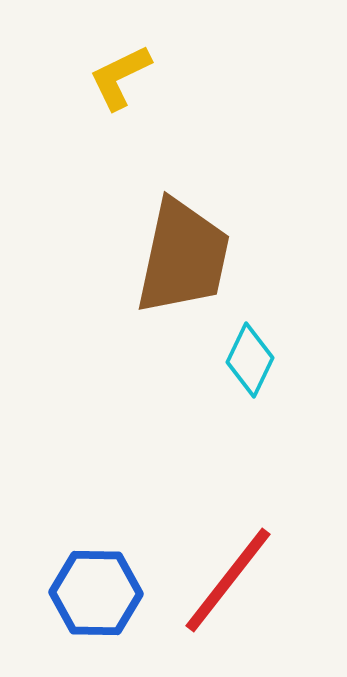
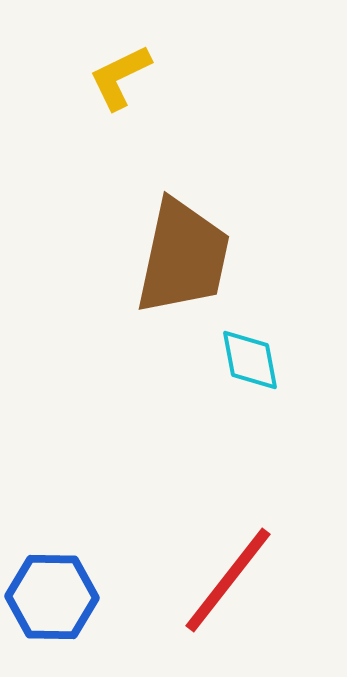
cyan diamond: rotated 36 degrees counterclockwise
blue hexagon: moved 44 px left, 4 px down
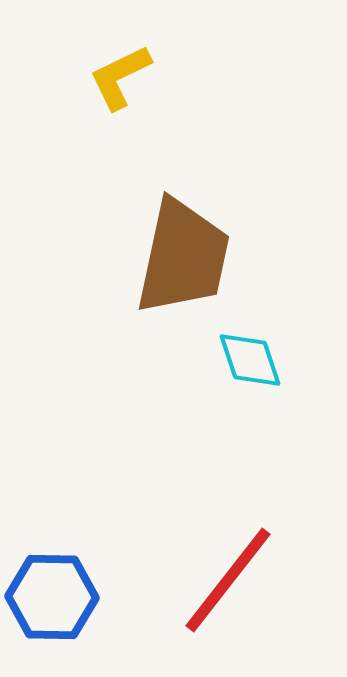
cyan diamond: rotated 8 degrees counterclockwise
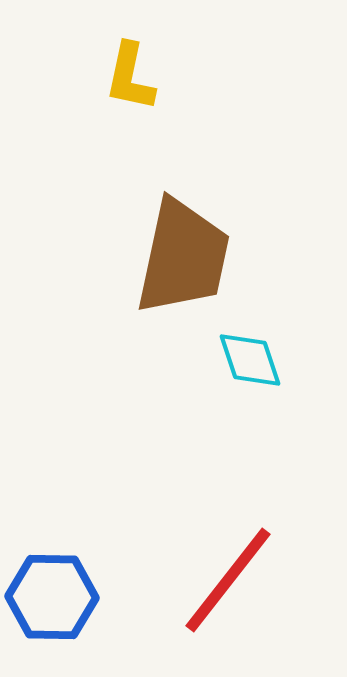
yellow L-shape: moved 10 px right; rotated 52 degrees counterclockwise
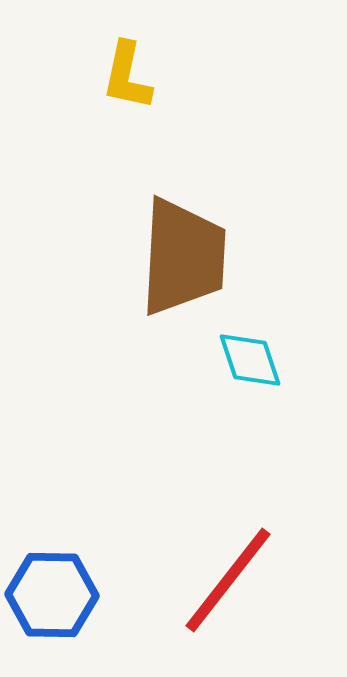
yellow L-shape: moved 3 px left, 1 px up
brown trapezoid: rotated 9 degrees counterclockwise
blue hexagon: moved 2 px up
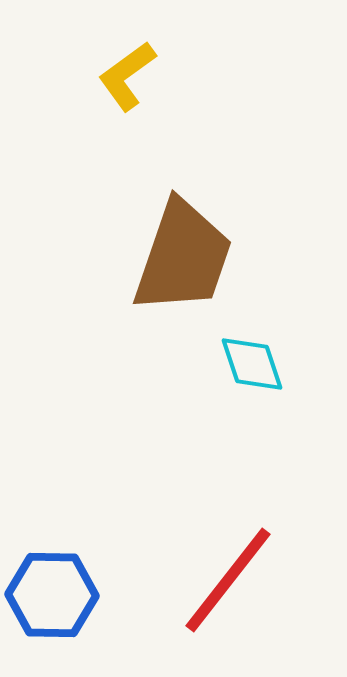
yellow L-shape: rotated 42 degrees clockwise
brown trapezoid: rotated 16 degrees clockwise
cyan diamond: moved 2 px right, 4 px down
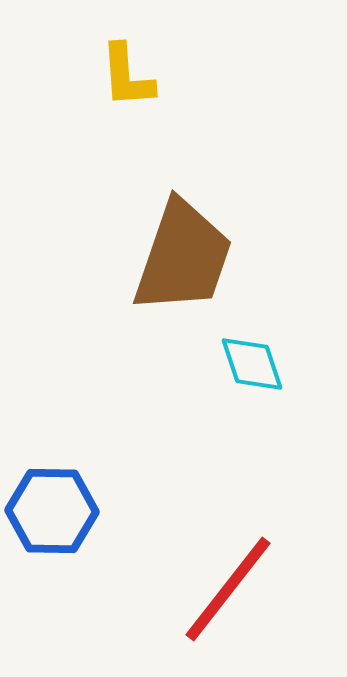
yellow L-shape: rotated 58 degrees counterclockwise
red line: moved 9 px down
blue hexagon: moved 84 px up
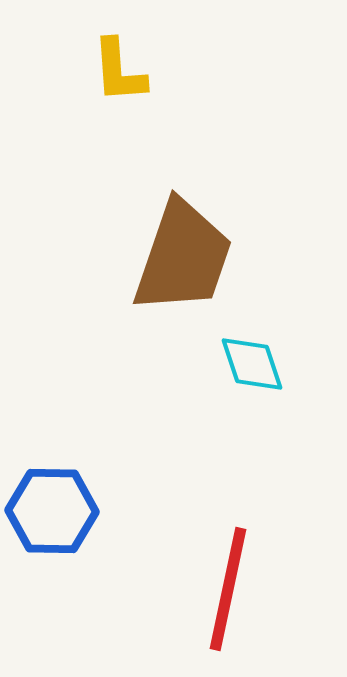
yellow L-shape: moved 8 px left, 5 px up
red line: rotated 26 degrees counterclockwise
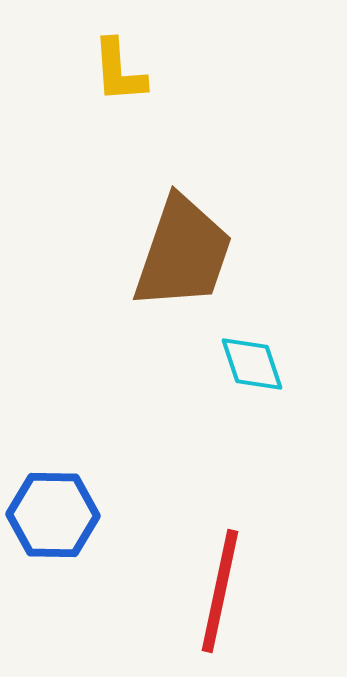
brown trapezoid: moved 4 px up
blue hexagon: moved 1 px right, 4 px down
red line: moved 8 px left, 2 px down
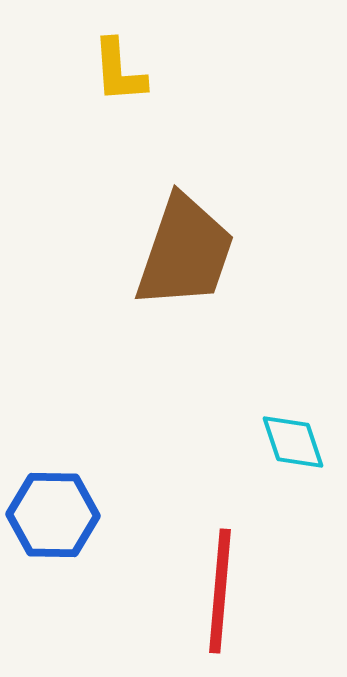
brown trapezoid: moved 2 px right, 1 px up
cyan diamond: moved 41 px right, 78 px down
red line: rotated 7 degrees counterclockwise
